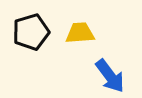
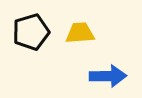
blue arrow: moved 2 px left; rotated 54 degrees counterclockwise
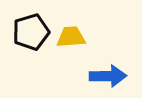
yellow trapezoid: moved 9 px left, 4 px down
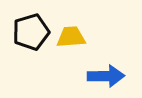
blue arrow: moved 2 px left
